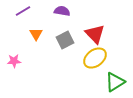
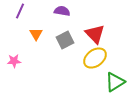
purple line: moved 3 px left; rotated 35 degrees counterclockwise
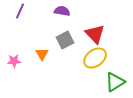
orange triangle: moved 6 px right, 20 px down
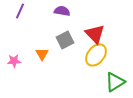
yellow ellipse: moved 1 px right, 3 px up; rotated 15 degrees counterclockwise
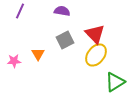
orange triangle: moved 4 px left
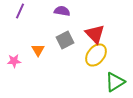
orange triangle: moved 4 px up
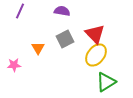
gray square: moved 1 px up
orange triangle: moved 2 px up
pink star: moved 4 px down
green triangle: moved 9 px left
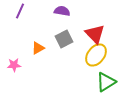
gray square: moved 1 px left
orange triangle: rotated 32 degrees clockwise
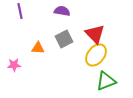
purple line: rotated 35 degrees counterclockwise
orange triangle: rotated 32 degrees clockwise
green triangle: moved 1 px up; rotated 10 degrees clockwise
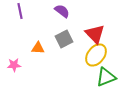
purple semicircle: rotated 28 degrees clockwise
green triangle: moved 4 px up
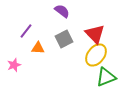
purple line: moved 6 px right, 20 px down; rotated 49 degrees clockwise
pink star: rotated 16 degrees counterclockwise
